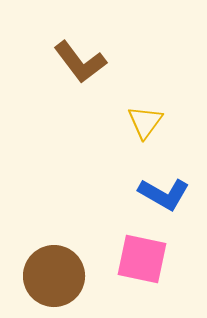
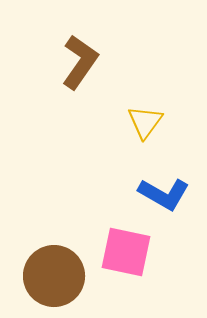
brown L-shape: rotated 108 degrees counterclockwise
pink square: moved 16 px left, 7 px up
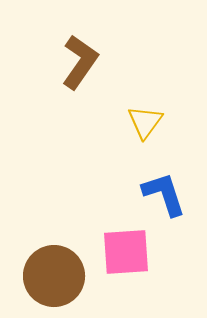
blue L-shape: rotated 138 degrees counterclockwise
pink square: rotated 16 degrees counterclockwise
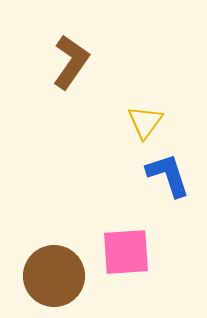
brown L-shape: moved 9 px left
blue L-shape: moved 4 px right, 19 px up
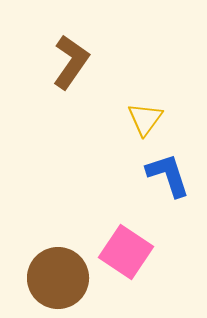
yellow triangle: moved 3 px up
pink square: rotated 38 degrees clockwise
brown circle: moved 4 px right, 2 px down
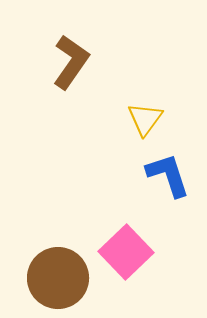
pink square: rotated 12 degrees clockwise
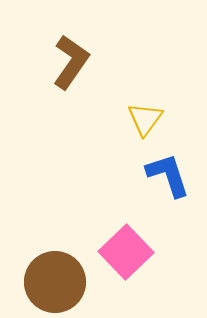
brown circle: moved 3 px left, 4 px down
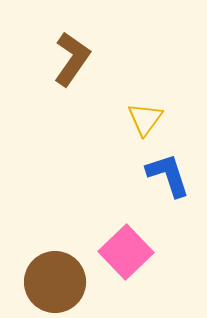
brown L-shape: moved 1 px right, 3 px up
